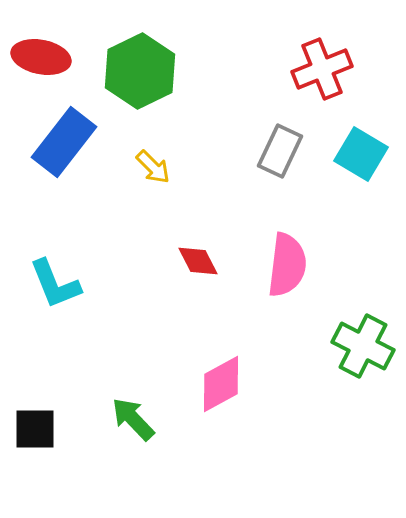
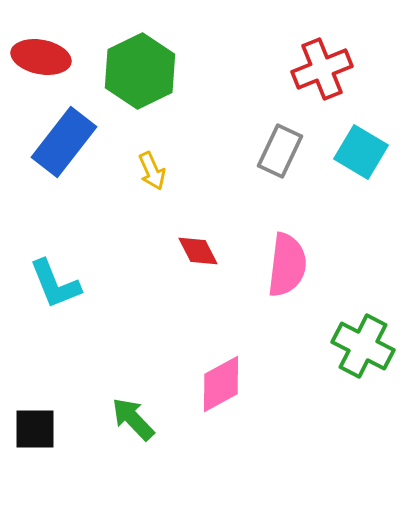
cyan square: moved 2 px up
yellow arrow: moved 1 px left, 4 px down; rotated 21 degrees clockwise
red diamond: moved 10 px up
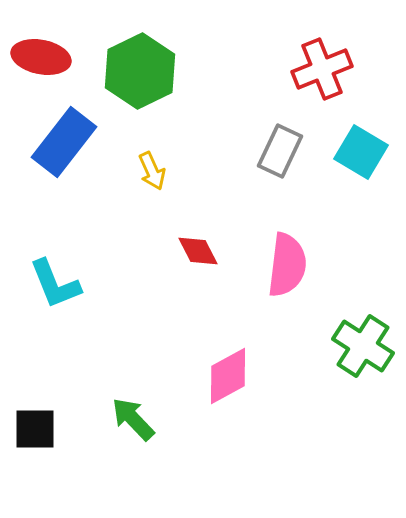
green cross: rotated 6 degrees clockwise
pink diamond: moved 7 px right, 8 px up
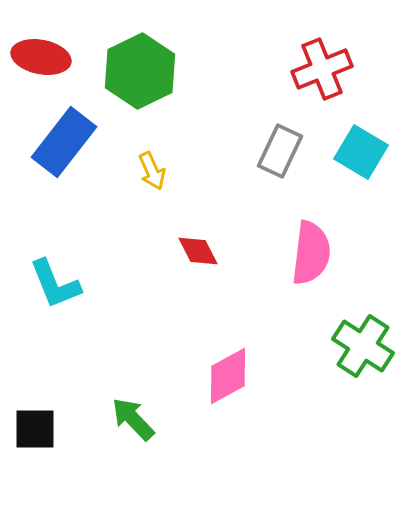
pink semicircle: moved 24 px right, 12 px up
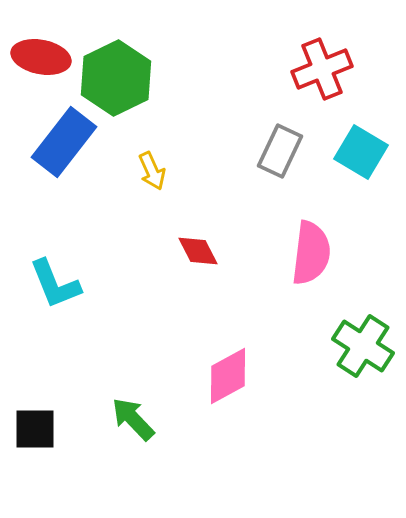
green hexagon: moved 24 px left, 7 px down
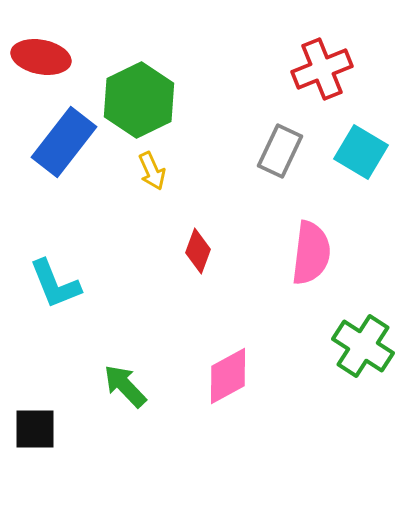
green hexagon: moved 23 px right, 22 px down
red diamond: rotated 48 degrees clockwise
green arrow: moved 8 px left, 33 px up
